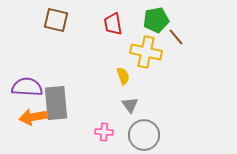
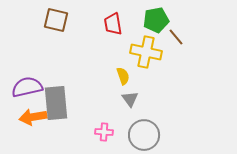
purple semicircle: rotated 16 degrees counterclockwise
gray triangle: moved 6 px up
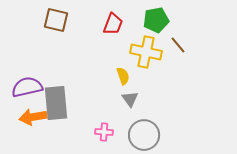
red trapezoid: rotated 150 degrees counterclockwise
brown line: moved 2 px right, 8 px down
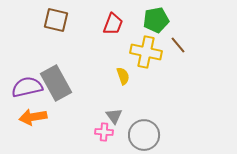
gray triangle: moved 16 px left, 17 px down
gray rectangle: moved 20 px up; rotated 24 degrees counterclockwise
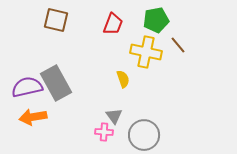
yellow semicircle: moved 3 px down
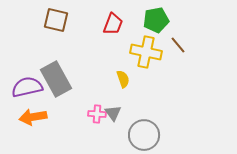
gray rectangle: moved 4 px up
gray triangle: moved 1 px left, 3 px up
pink cross: moved 7 px left, 18 px up
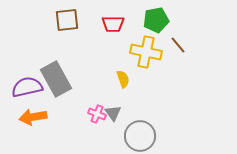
brown square: moved 11 px right; rotated 20 degrees counterclockwise
red trapezoid: rotated 70 degrees clockwise
pink cross: rotated 18 degrees clockwise
gray circle: moved 4 px left, 1 px down
